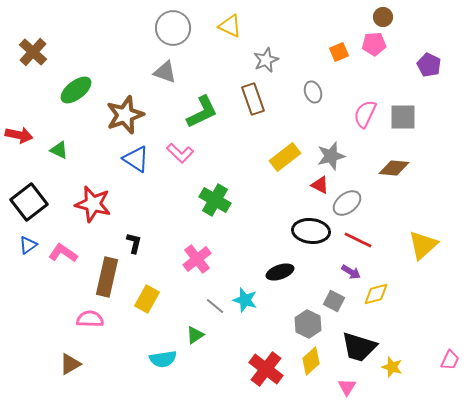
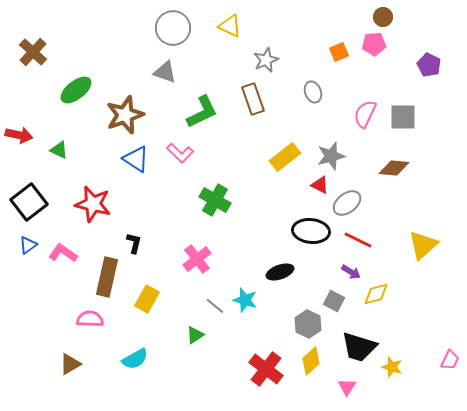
cyan semicircle at (163, 359): moved 28 px left; rotated 20 degrees counterclockwise
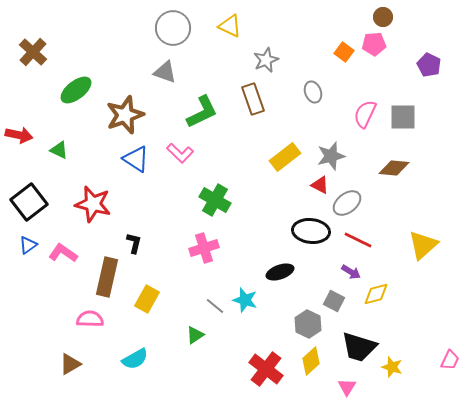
orange square at (339, 52): moved 5 px right; rotated 30 degrees counterclockwise
pink cross at (197, 259): moved 7 px right, 11 px up; rotated 20 degrees clockwise
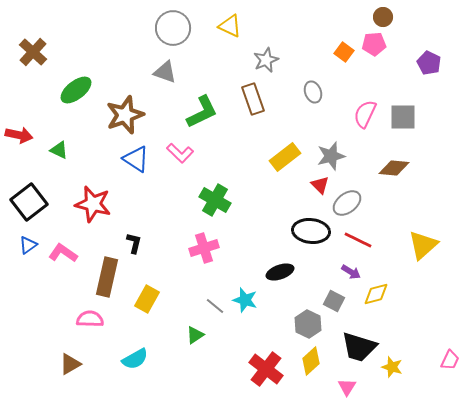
purple pentagon at (429, 65): moved 2 px up
red triangle at (320, 185): rotated 18 degrees clockwise
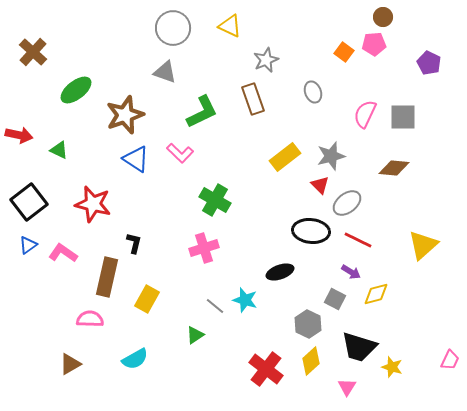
gray square at (334, 301): moved 1 px right, 2 px up
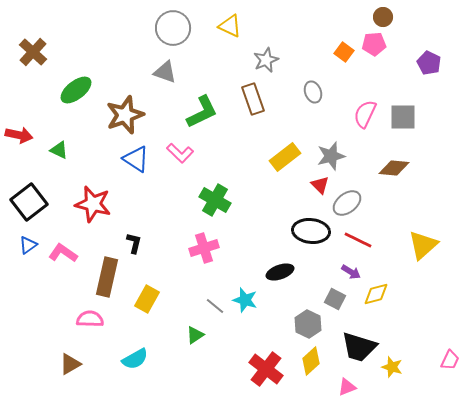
pink triangle at (347, 387): rotated 36 degrees clockwise
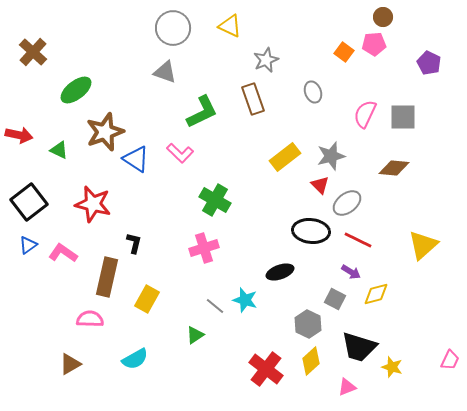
brown star at (125, 115): moved 20 px left, 17 px down
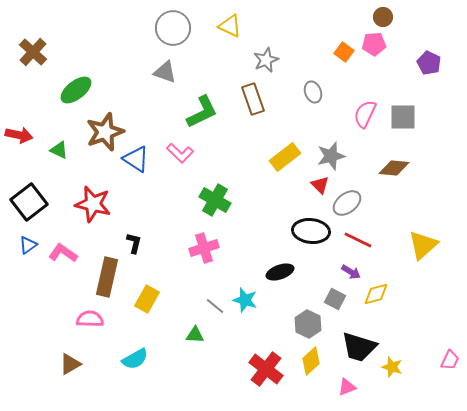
green triangle at (195, 335): rotated 36 degrees clockwise
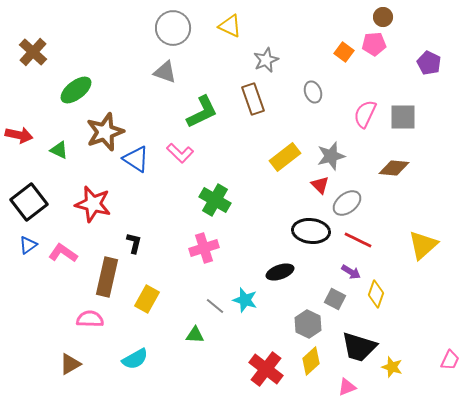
yellow diamond at (376, 294): rotated 56 degrees counterclockwise
